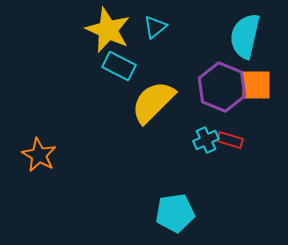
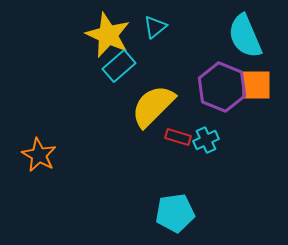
yellow star: moved 5 px down
cyan semicircle: rotated 36 degrees counterclockwise
cyan rectangle: rotated 68 degrees counterclockwise
yellow semicircle: moved 4 px down
red rectangle: moved 52 px left, 3 px up
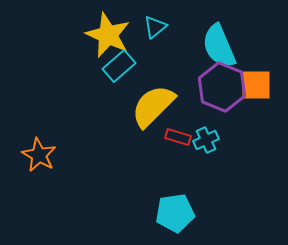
cyan semicircle: moved 26 px left, 10 px down
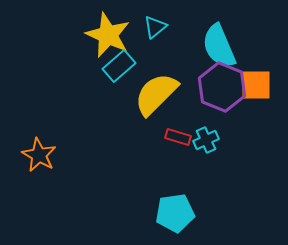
yellow semicircle: moved 3 px right, 12 px up
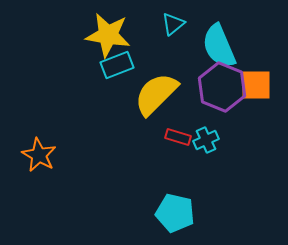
cyan triangle: moved 18 px right, 3 px up
yellow star: rotated 15 degrees counterclockwise
cyan rectangle: moved 2 px left, 1 px up; rotated 20 degrees clockwise
cyan pentagon: rotated 21 degrees clockwise
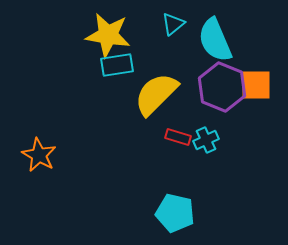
cyan semicircle: moved 4 px left, 6 px up
cyan rectangle: rotated 12 degrees clockwise
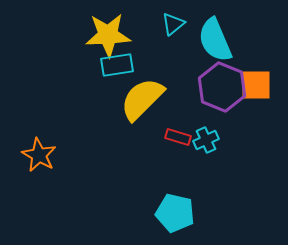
yellow star: rotated 12 degrees counterclockwise
yellow semicircle: moved 14 px left, 5 px down
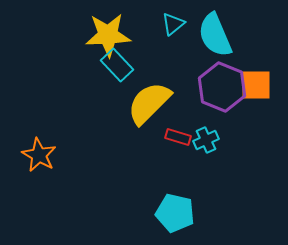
cyan semicircle: moved 5 px up
cyan rectangle: rotated 56 degrees clockwise
yellow semicircle: moved 7 px right, 4 px down
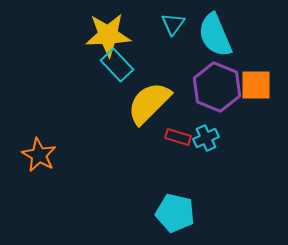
cyan triangle: rotated 15 degrees counterclockwise
purple hexagon: moved 5 px left
cyan cross: moved 2 px up
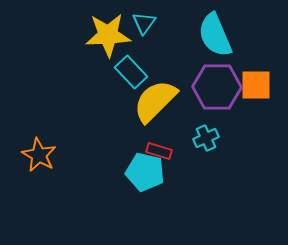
cyan triangle: moved 29 px left, 1 px up
cyan rectangle: moved 14 px right, 7 px down
purple hexagon: rotated 21 degrees counterclockwise
yellow semicircle: moved 6 px right, 2 px up
red rectangle: moved 19 px left, 14 px down
cyan pentagon: moved 30 px left, 41 px up
